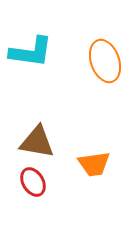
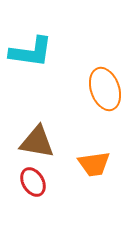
orange ellipse: moved 28 px down
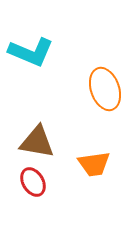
cyan L-shape: rotated 15 degrees clockwise
